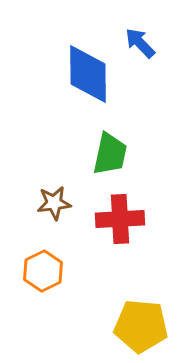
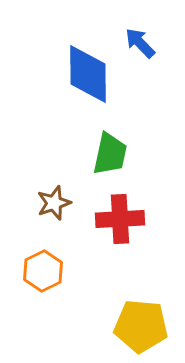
brown star: rotated 12 degrees counterclockwise
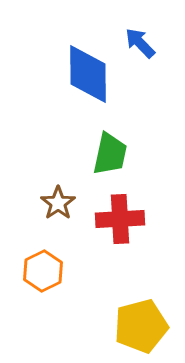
brown star: moved 4 px right; rotated 16 degrees counterclockwise
yellow pentagon: rotated 20 degrees counterclockwise
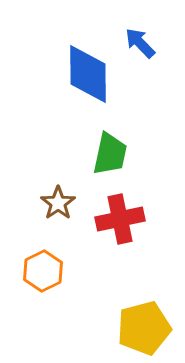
red cross: rotated 9 degrees counterclockwise
yellow pentagon: moved 3 px right, 2 px down
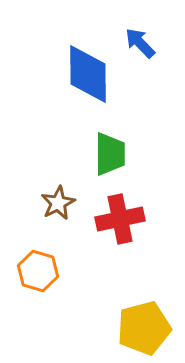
green trapezoid: rotated 12 degrees counterclockwise
brown star: rotated 8 degrees clockwise
orange hexagon: moved 5 px left; rotated 18 degrees counterclockwise
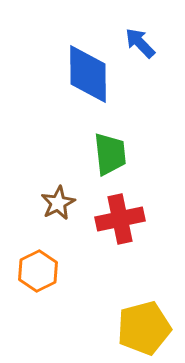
green trapezoid: rotated 6 degrees counterclockwise
orange hexagon: rotated 18 degrees clockwise
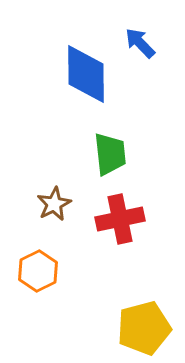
blue diamond: moved 2 px left
brown star: moved 4 px left, 1 px down
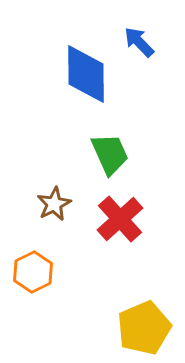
blue arrow: moved 1 px left, 1 px up
green trapezoid: rotated 18 degrees counterclockwise
red cross: rotated 30 degrees counterclockwise
orange hexagon: moved 5 px left, 1 px down
yellow pentagon: rotated 8 degrees counterclockwise
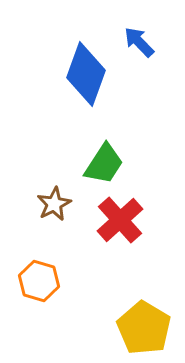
blue diamond: rotated 20 degrees clockwise
green trapezoid: moved 6 px left, 10 px down; rotated 57 degrees clockwise
red cross: moved 1 px down
orange hexagon: moved 6 px right, 9 px down; rotated 18 degrees counterclockwise
yellow pentagon: rotated 18 degrees counterclockwise
